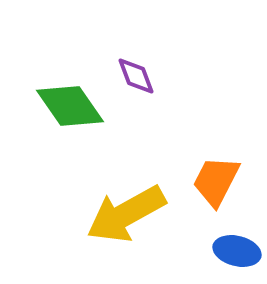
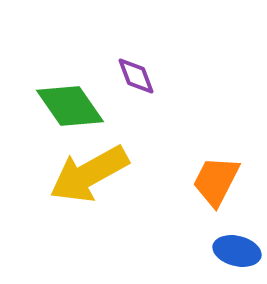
yellow arrow: moved 37 px left, 40 px up
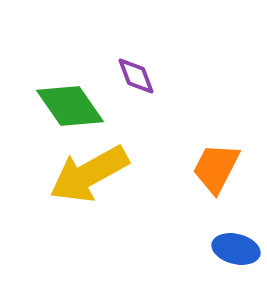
orange trapezoid: moved 13 px up
blue ellipse: moved 1 px left, 2 px up
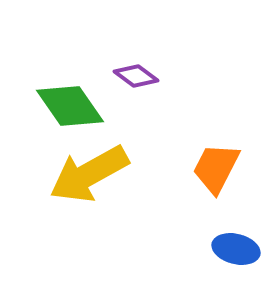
purple diamond: rotated 33 degrees counterclockwise
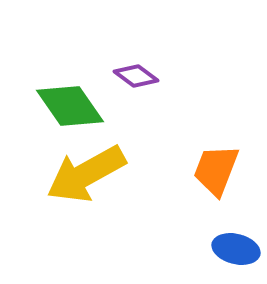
orange trapezoid: moved 2 px down; rotated 6 degrees counterclockwise
yellow arrow: moved 3 px left
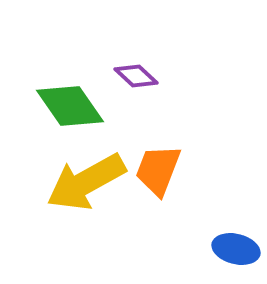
purple diamond: rotated 6 degrees clockwise
orange trapezoid: moved 58 px left
yellow arrow: moved 8 px down
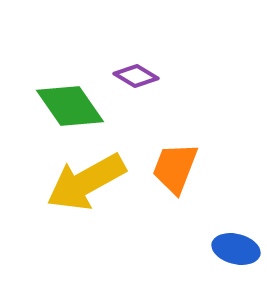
purple diamond: rotated 12 degrees counterclockwise
orange trapezoid: moved 17 px right, 2 px up
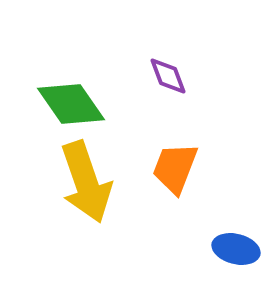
purple diamond: moved 32 px right; rotated 39 degrees clockwise
green diamond: moved 1 px right, 2 px up
yellow arrow: rotated 80 degrees counterclockwise
